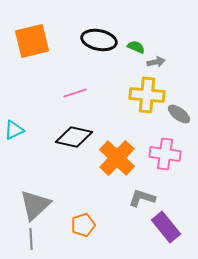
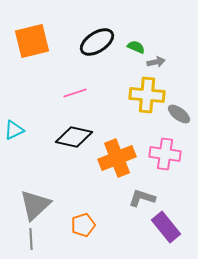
black ellipse: moved 2 px left, 2 px down; rotated 44 degrees counterclockwise
orange cross: rotated 24 degrees clockwise
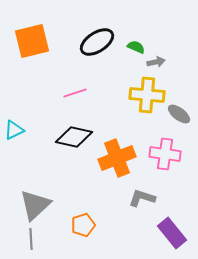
purple rectangle: moved 6 px right, 6 px down
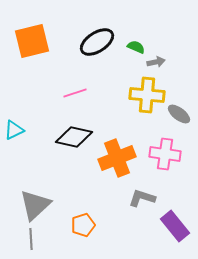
purple rectangle: moved 3 px right, 7 px up
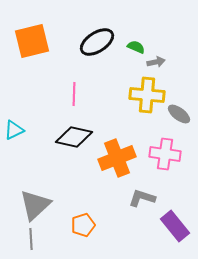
pink line: moved 1 px left, 1 px down; rotated 70 degrees counterclockwise
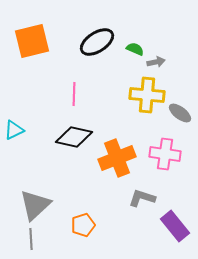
green semicircle: moved 1 px left, 2 px down
gray ellipse: moved 1 px right, 1 px up
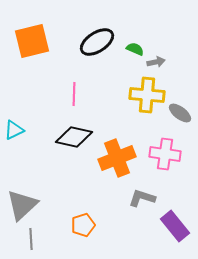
gray triangle: moved 13 px left
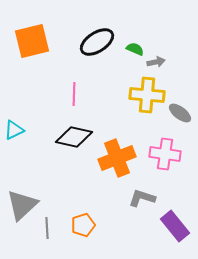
gray line: moved 16 px right, 11 px up
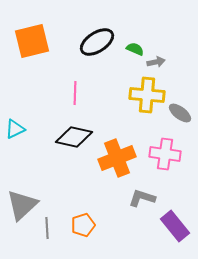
pink line: moved 1 px right, 1 px up
cyan triangle: moved 1 px right, 1 px up
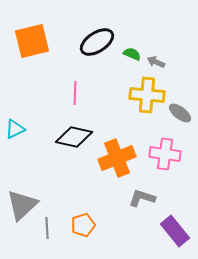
green semicircle: moved 3 px left, 5 px down
gray arrow: rotated 144 degrees counterclockwise
purple rectangle: moved 5 px down
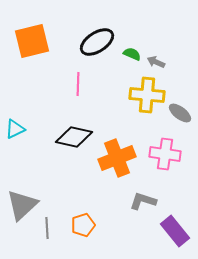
pink line: moved 3 px right, 9 px up
gray L-shape: moved 1 px right, 3 px down
